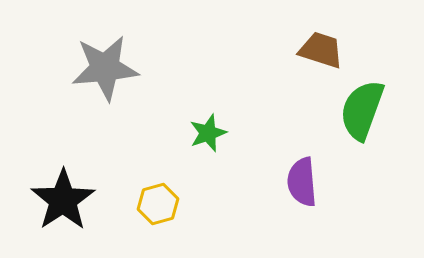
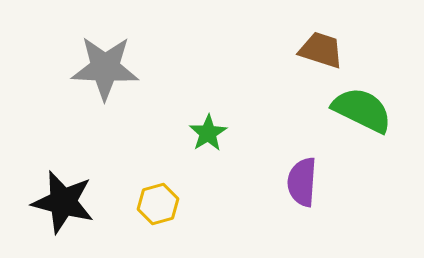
gray star: rotated 8 degrees clockwise
green semicircle: rotated 96 degrees clockwise
green star: rotated 12 degrees counterclockwise
purple semicircle: rotated 9 degrees clockwise
black star: moved 2 px down; rotated 24 degrees counterclockwise
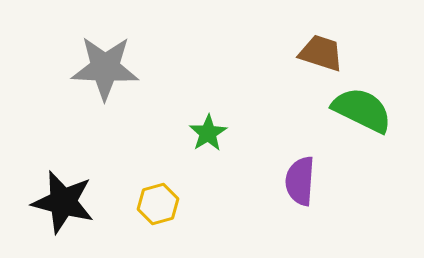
brown trapezoid: moved 3 px down
purple semicircle: moved 2 px left, 1 px up
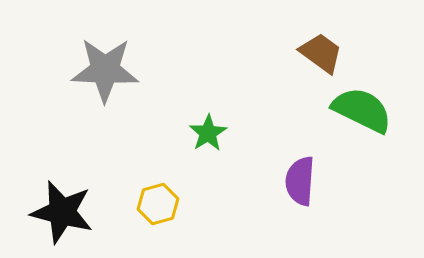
brown trapezoid: rotated 18 degrees clockwise
gray star: moved 2 px down
black star: moved 1 px left, 10 px down
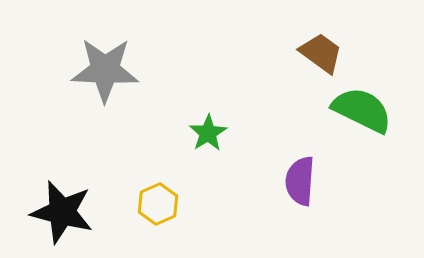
yellow hexagon: rotated 9 degrees counterclockwise
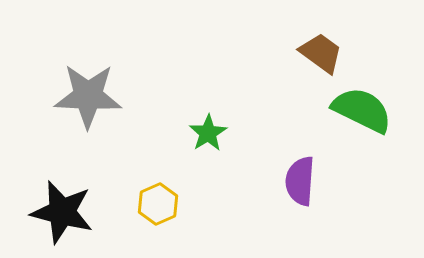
gray star: moved 17 px left, 26 px down
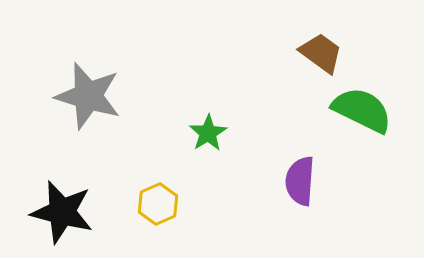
gray star: rotated 14 degrees clockwise
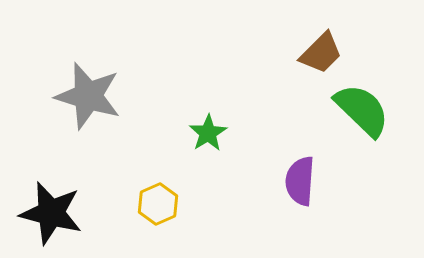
brown trapezoid: rotated 99 degrees clockwise
green semicircle: rotated 18 degrees clockwise
black star: moved 11 px left, 1 px down
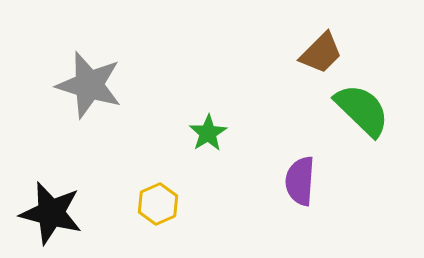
gray star: moved 1 px right, 11 px up
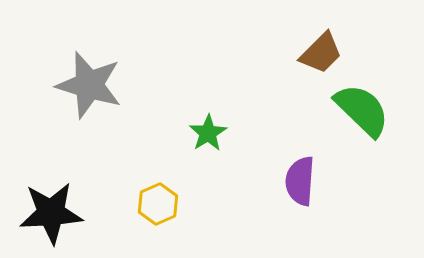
black star: rotated 18 degrees counterclockwise
